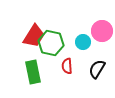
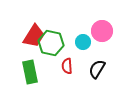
green rectangle: moved 3 px left
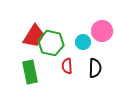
black semicircle: moved 2 px left, 1 px up; rotated 150 degrees clockwise
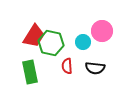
black semicircle: rotated 96 degrees clockwise
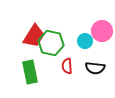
cyan circle: moved 2 px right, 1 px up
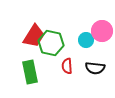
cyan circle: moved 1 px right, 1 px up
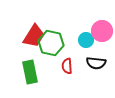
black semicircle: moved 1 px right, 5 px up
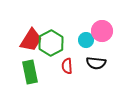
red trapezoid: moved 3 px left, 4 px down
green hexagon: rotated 20 degrees clockwise
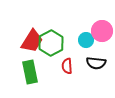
red trapezoid: moved 1 px right, 1 px down
